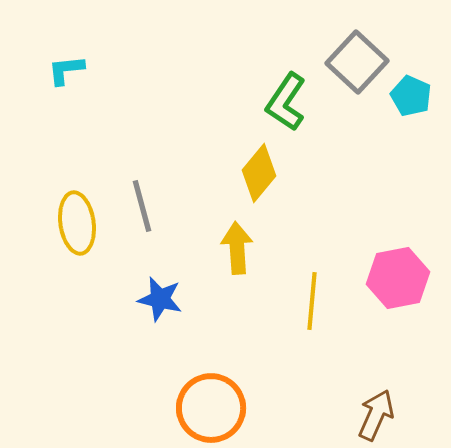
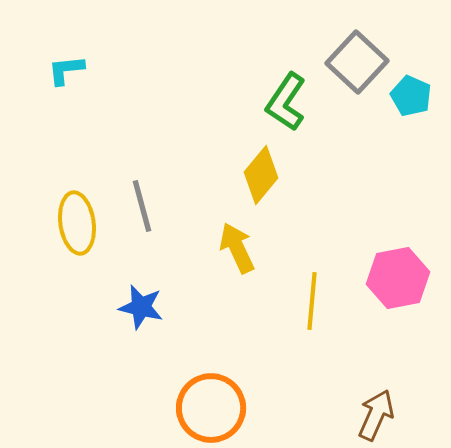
yellow diamond: moved 2 px right, 2 px down
yellow arrow: rotated 21 degrees counterclockwise
blue star: moved 19 px left, 8 px down
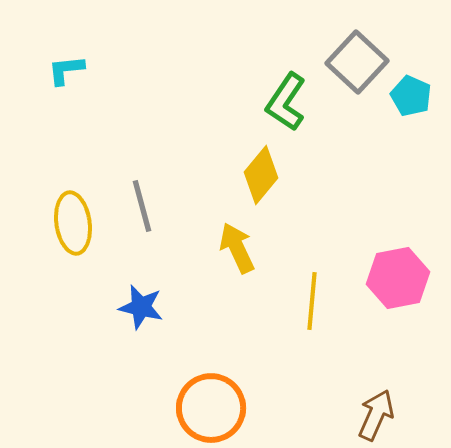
yellow ellipse: moved 4 px left
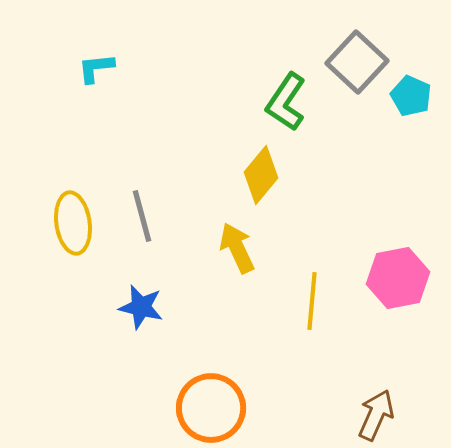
cyan L-shape: moved 30 px right, 2 px up
gray line: moved 10 px down
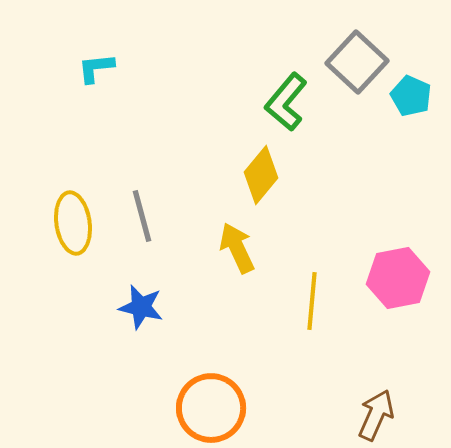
green L-shape: rotated 6 degrees clockwise
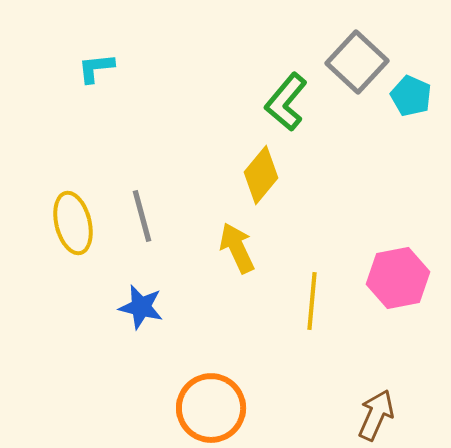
yellow ellipse: rotated 6 degrees counterclockwise
